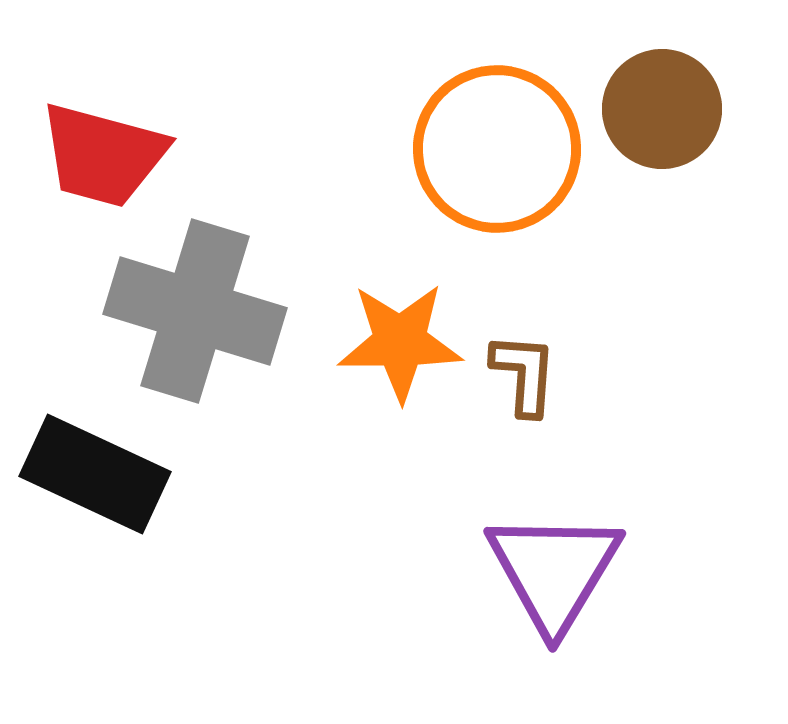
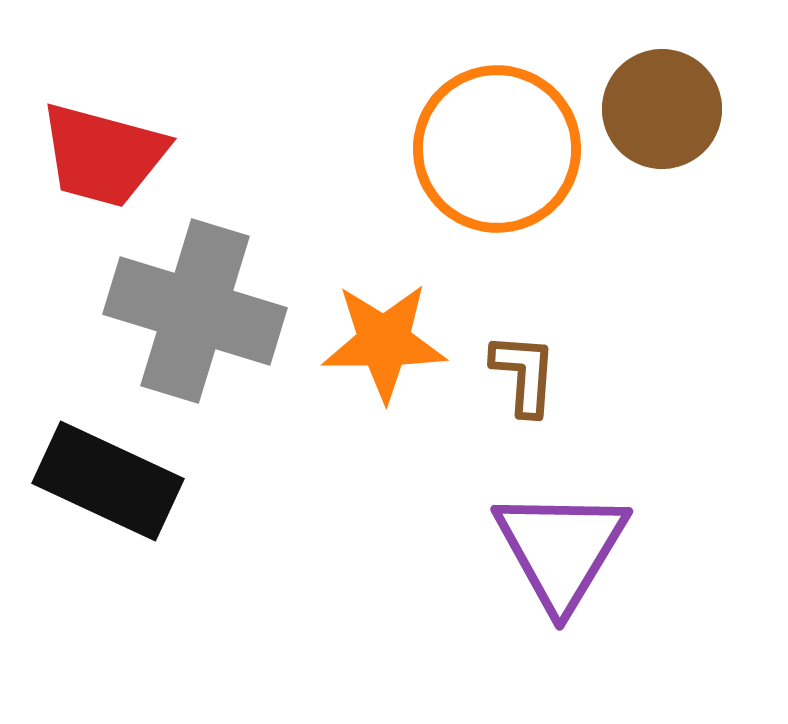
orange star: moved 16 px left
black rectangle: moved 13 px right, 7 px down
purple triangle: moved 7 px right, 22 px up
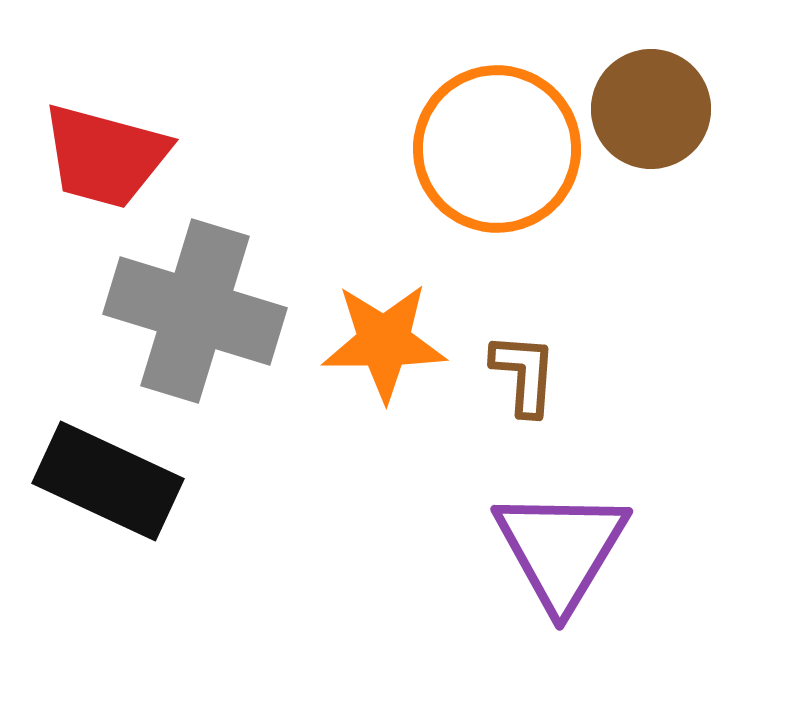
brown circle: moved 11 px left
red trapezoid: moved 2 px right, 1 px down
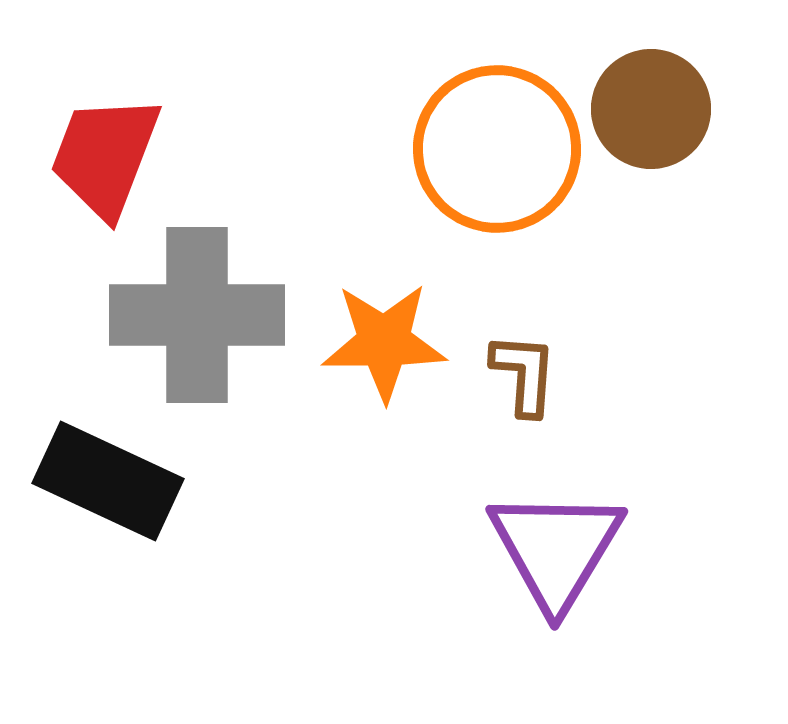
red trapezoid: rotated 96 degrees clockwise
gray cross: moved 2 px right, 4 px down; rotated 17 degrees counterclockwise
purple triangle: moved 5 px left
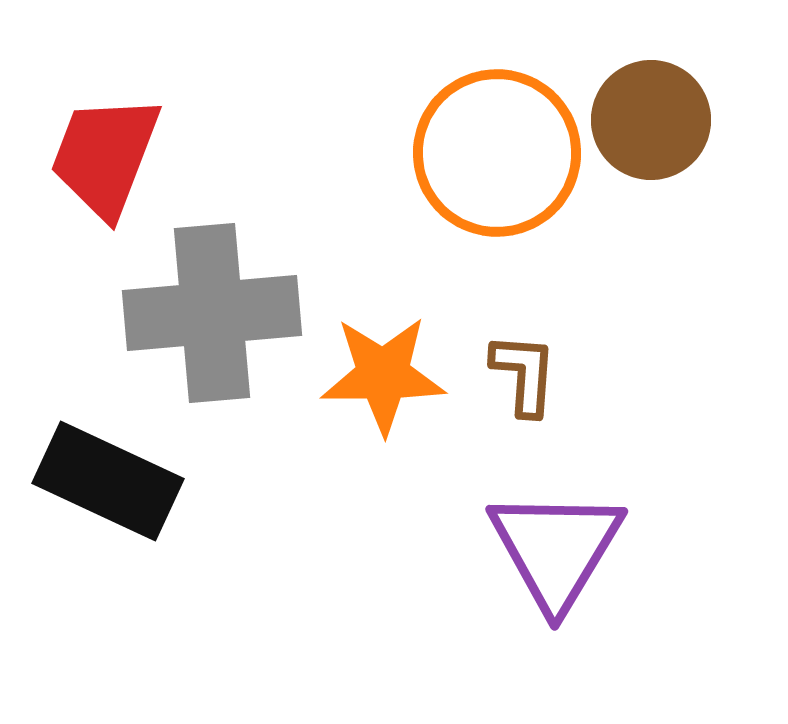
brown circle: moved 11 px down
orange circle: moved 4 px down
gray cross: moved 15 px right, 2 px up; rotated 5 degrees counterclockwise
orange star: moved 1 px left, 33 px down
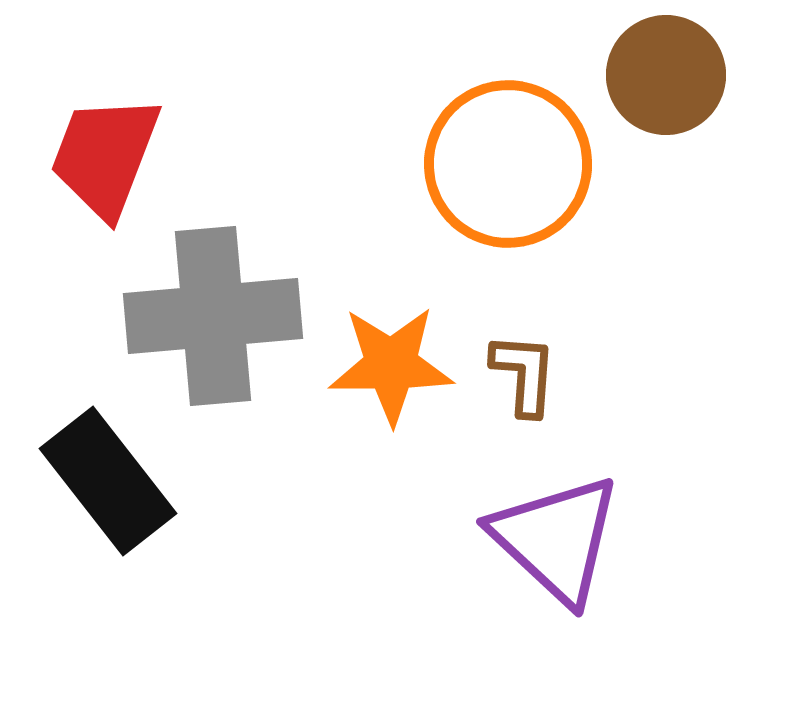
brown circle: moved 15 px right, 45 px up
orange circle: moved 11 px right, 11 px down
gray cross: moved 1 px right, 3 px down
orange star: moved 8 px right, 10 px up
black rectangle: rotated 27 degrees clockwise
purple triangle: moved 10 px up; rotated 18 degrees counterclockwise
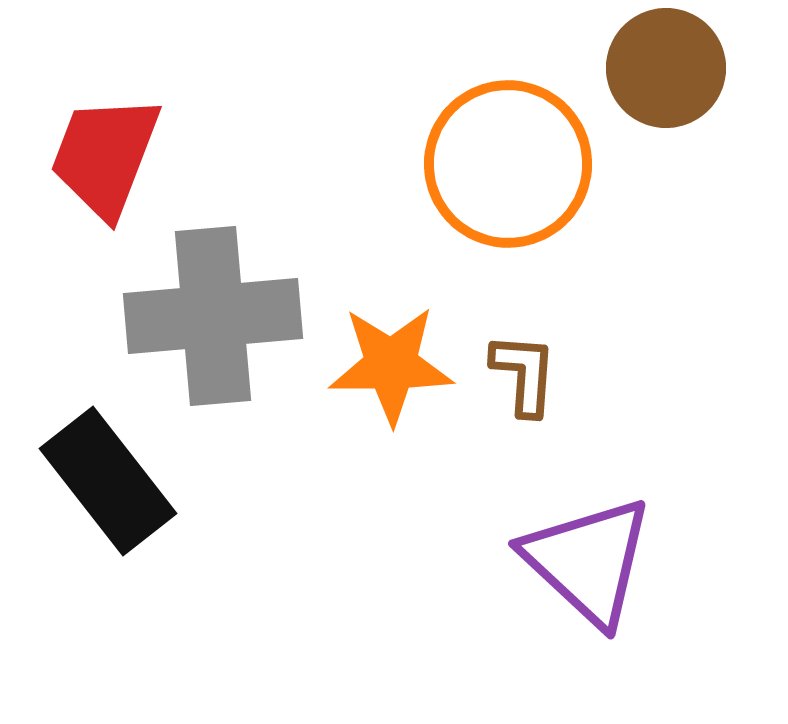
brown circle: moved 7 px up
purple triangle: moved 32 px right, 22 px down
